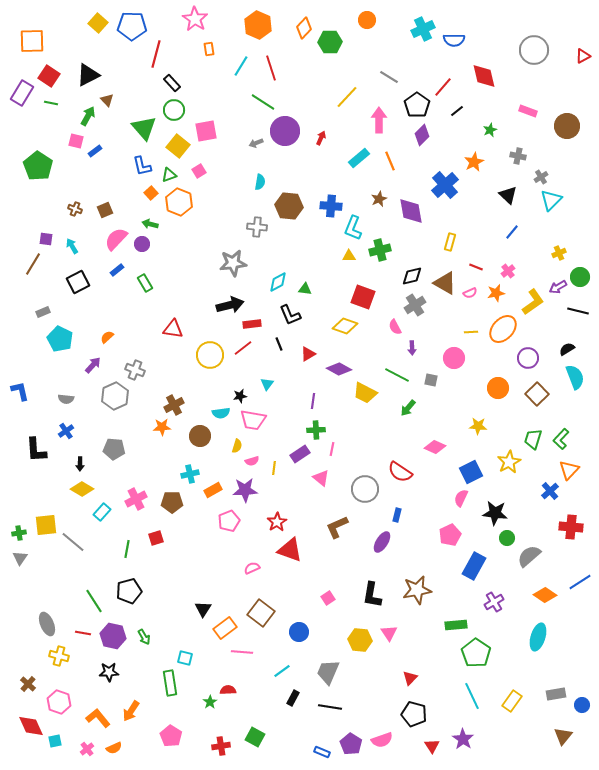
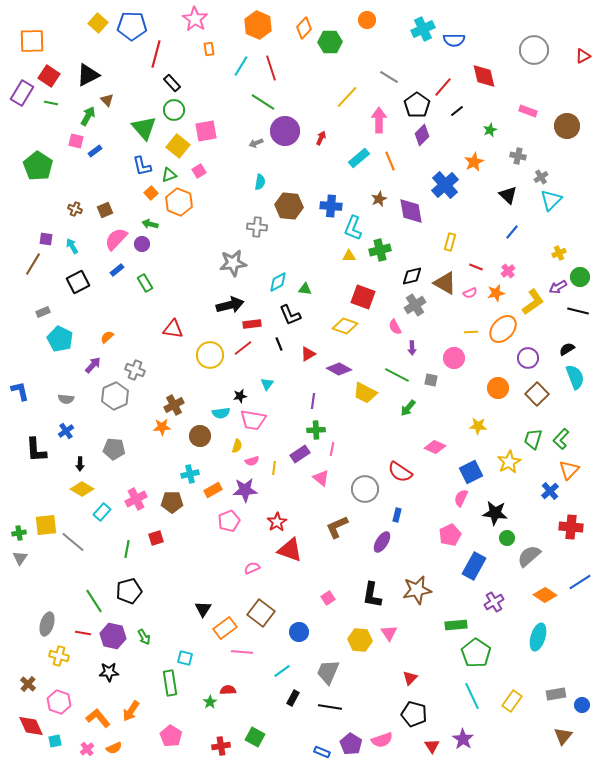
gray ellipse at (47, 624): rotated 40 degrees clockwise
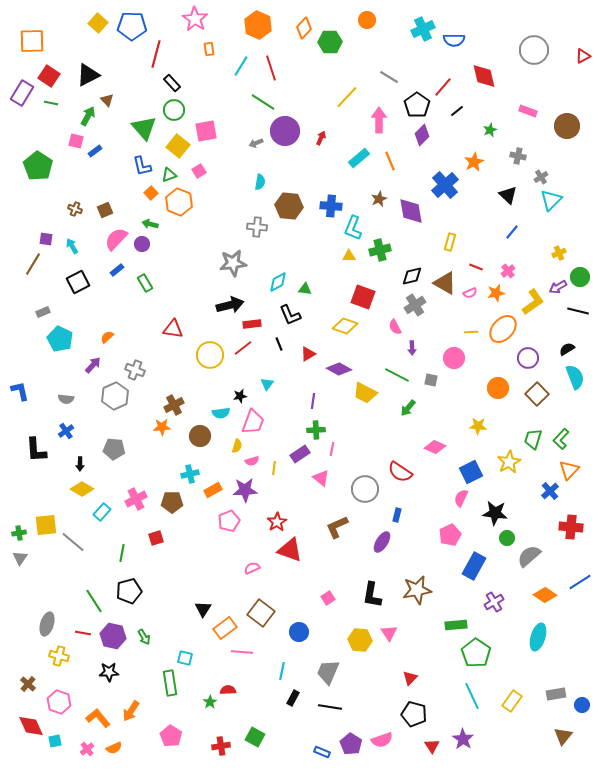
pink trapezoid at (253, 420): moved 2 px down; rotated 80 degrees counterclockwise
green line at (127, 549): moved 5 px left, 4 px down
cyan line at (282, 671): rotated 42 degrees counterclockwise
